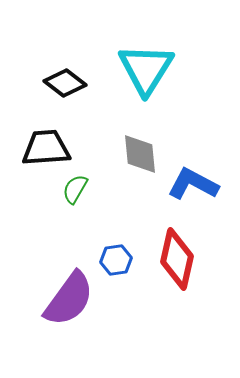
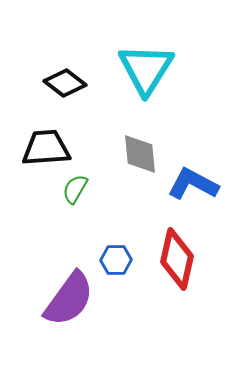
blue hexagon: rotated 8 degrees clockwise
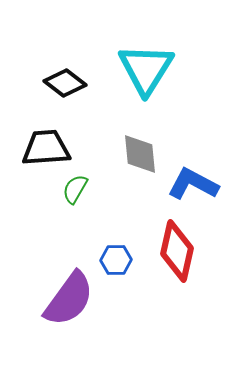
red diamond: moved 8 px up
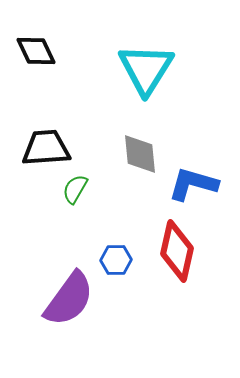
black diamond: moved 29 px left, 32 px up; rotated 27 degrees clockwise
blue L-shape: rotated 12 degrees counterclockwise
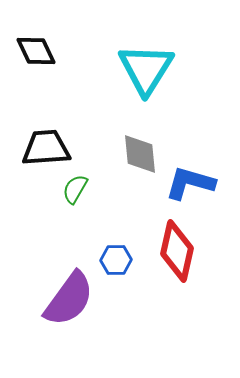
blue L-shape: moved 3 px left, 1 px up
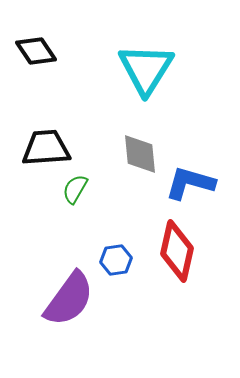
black diamond: rotated 9 degrees counterclockwise
blue hexagon: rotated 8 degrees counterclockwise
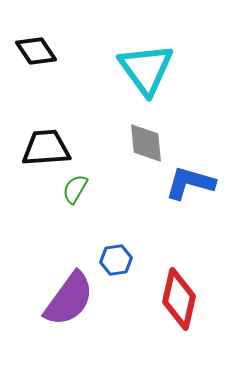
cyan triangle: rotated 8 degrees counterclockwise
gray diamond: moved 6 px right, 11 px up
red diamond: moved 2 px right, 48 px down
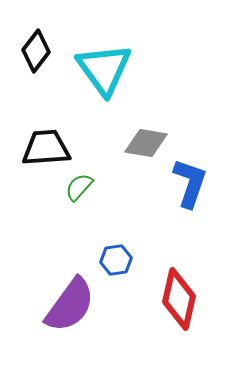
black diamond: rotated 72 degrees clockwise
cyan triangle: moved 42 px left
gray diamond: rotated 75 degrees counterclockwise
blue L-shape: rotated 93 degrees clockwise
green semicircle: moved 4 px right, 2 px up; rotated 12 degrees clockwise
purple semicircle: moved 1 px right, 6 px down
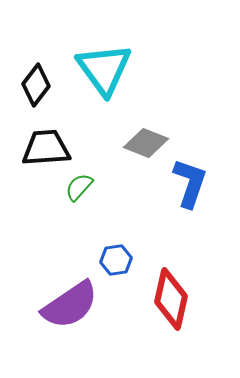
black diamond: moved 34 px down
gray diamond: rotated 12 degrees clockwise
red diamond: moved 8 px left
purple semicircle: rotated 20 degrees clockwise
